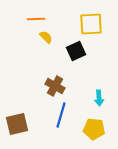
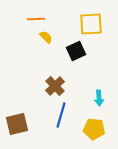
brown cross: rotated 18 degrees clockwise
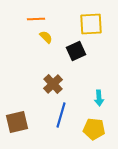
brown cross: moved 2 px left, 2 px up
brown square: moved 2 px up
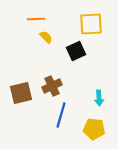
brown cross: moved 1 px left, 2 px down; rotated 18 degrees clockwise
brown square: moved 4 px right, 29 px up
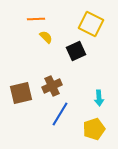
yellow square: rotated 30 degrees clockwise
blue line: moved 1 px left, 1 px up; rotated 15 degrees clockwise
yellow pentagon: rotated 25 degrees counterclockwise
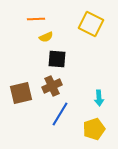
yellow semicircle: rotated 112 degrees clockwise
black square: moved 19 px left, 8 px down; rotated 30 degrees clockwise
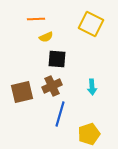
brown square: moved 1 px right, 1 px up
cyan arrow: moved 7 px left, 11 px up
blue line: rotated 15 degrees counterclockwise
yellow pentagon: moved 5 px left, 5 px down
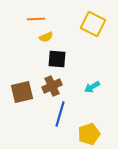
yellow square: moved 2 px right
cyan arrow: rotated 63 degrees clockwise
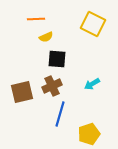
cyan arrow: moved 3 px up
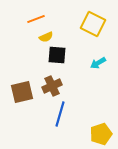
orange line: rotated 18 degrees counterclockwise
black square: moved 4 px up
cyan arrow: moved 6 px right, 21 px up
yellow pentagon: moved 12 px right
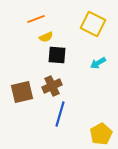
yellow pentagon: rotated 10 degrees counterclockwise
